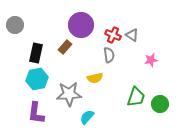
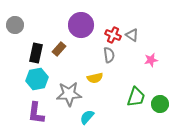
brown rectangle: moved 6 px left, 2 px down
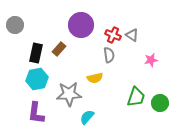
green circle: moved 1 px up
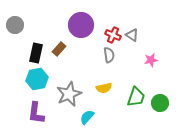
yellow semicircle: moved 9 px right, 10 px down
gray star: rotated 20 degrees counterclockwise
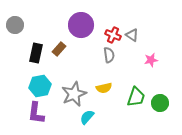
cyan hexagon: moved 3 px right, 7 px down
gray star: moved 5 px right
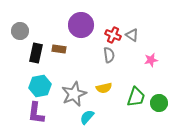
gray circle: moved 5 px right, 6 px down
brown rectangle: rotated 56 degrees clockwise
green circle: moved 1 px left
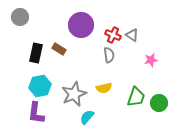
gray circle: moved 14 px up
brown rectangle: rotated 24 degrees clockwise
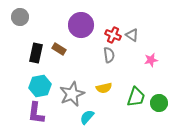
gray star: moved 2 px left
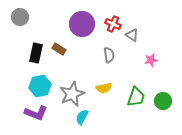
purple circle: moved 1 px right, 1 px up
red cross: moved 11 px up
green circle: moved 4 px right, 2 px up
purple L-shape: rotated 75 degrees counterclockwise
cyan semicircle: moved 5 px left; rotated 14 degrees counterclockwise
